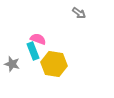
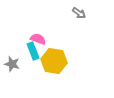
yellow hexagon: moved 3 px up
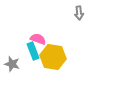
gray arrow: rotated 48 degrees clockwise
yellow hexagon: moved 1 px left, 4 px up
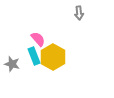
pink semicircle: rotated 28 degrees clockwise
cyan rectangle: moved 1 px right, 5 px down
yellow hexagon: rotated 20 degrees clockwise
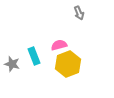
gray arrow: rotated 16 degrees counterclockwise
pink semicircle: moved 21 px right, 6 px down; rotated 63 degrees counterclockwise
yellow hexagon: moved 15 px right, 7 px down; rotated 10 degrees clockwise
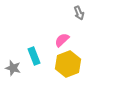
pink semicircle: moved 3 px right, 5 px up; rotated 28 degrees counterclockwise
gray star: moved 1 px right, 4 px down
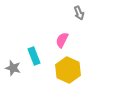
pink semicircle: rotated 21 degrees counterclockwise
yellow hexagon: moved 6 px down; rotated 15 degrees counterclockwise
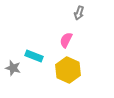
gray arrow: rotated 40 degrees clockwise
pink semicircle: moved 4 px right
cyan rectangle: rotated 48 degrees counterclockwise
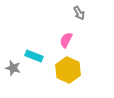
gray arrow: rotated 48 degrees counterclockwise
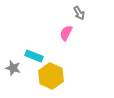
pink semicircle: moved 7 px up
yellow hexagon: moved 17 px left, 6 px down
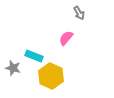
pink semicircle: moved 5 px down; rotated 14 degrees clockwise
